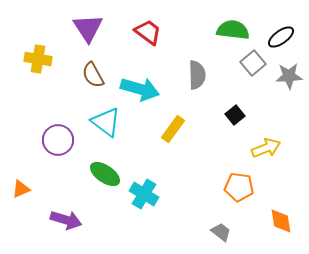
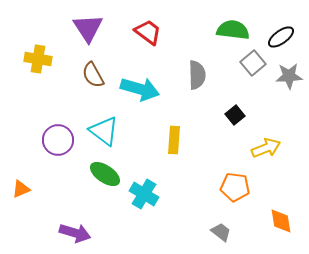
cyan triangle: moved 2 px left, 9 px down
yellow rectangle: moved 1 px right, 11 px down; rotated 32 degrees counterclockwise
orange pentagon: moved 4 px left
purple arrow: moved 9 px right, 13 px down
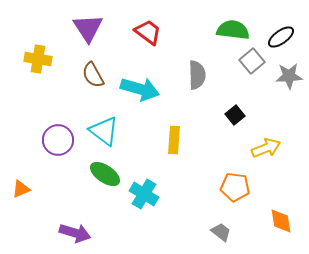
gray square: moved 1 px left, 2 px up
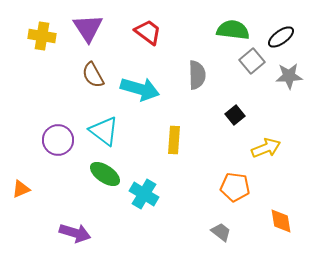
yellow cross: moved 4 px right, 23 px up
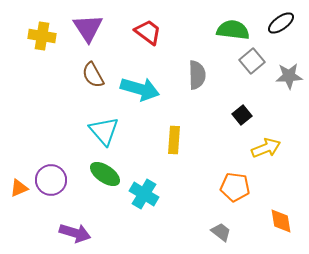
black ellipse: moved 14 px up
black square: moved 7 px right
cyan triangle: rotated 12 degrees clockwise
purple circle: moved 7 px left, 40 px down
orange triangle: moved 2 px left, 1 px up
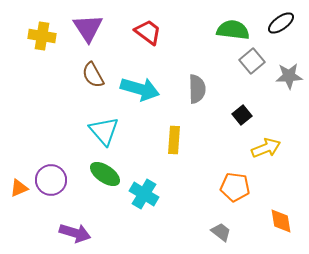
gray semicircle: moved 14 px down
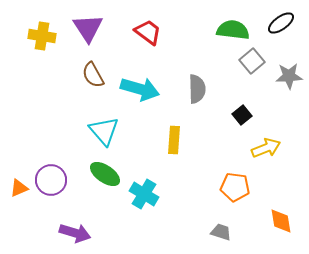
gray trapezoid: rotated 20 degrees counterclockwise
